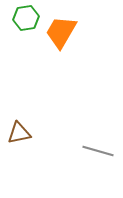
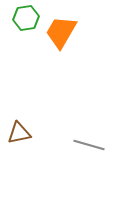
gray line: moved 9 px left, 6 px up
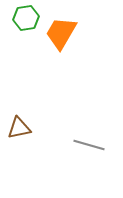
orange trapezoid: moved 1 px down
brown triangle: moved 5 px up
